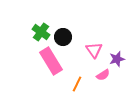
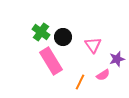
pink triangle: moved 1 px left, 5 px up
orange line: moved 3 px right, 2 px up
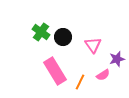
pink rectangle: moved 4 px right, 10 px down
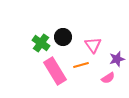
green cross: moved 11 px down
pink semicircle: moved 5 px right, 3 px down
orange line: moved 1 px right, 17 px up; rotated 49 degrees clockwise
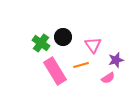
purple star: moved 1 px left, 1 px down
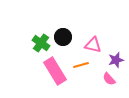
pink triangle: rotated 42 degrees counterclockwise
pink semicircle: moved 1 px right, 1 px down; rotated 80 degrees clockwise
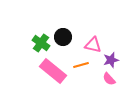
purple star: moved 5 px left
pink rectangle: moved 2 px left; rotated 20 degrees counterclockwise
